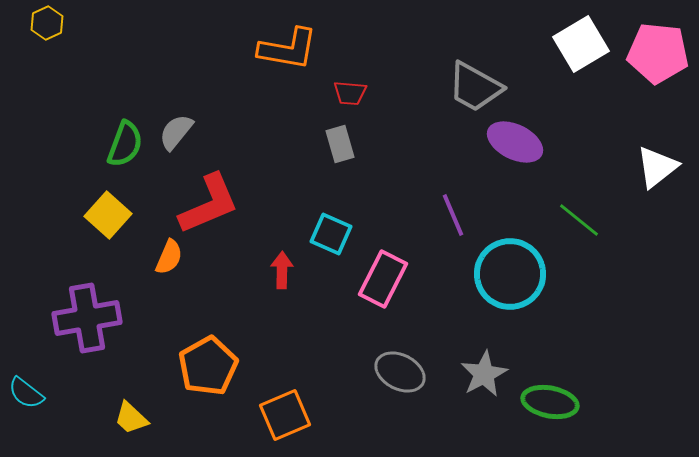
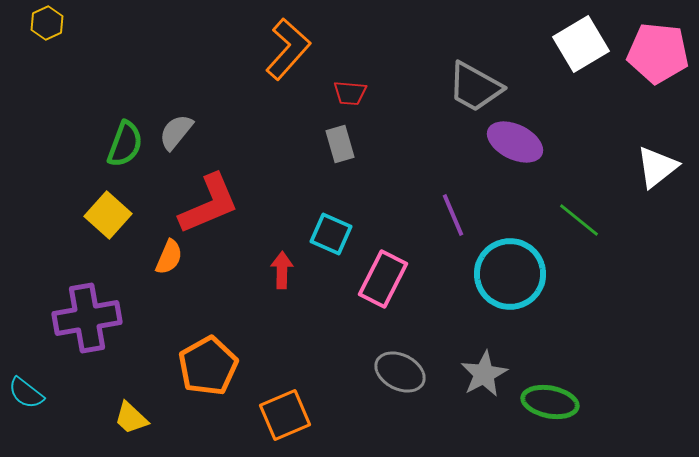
orange L-shape: rotated 58 degrees counterclockwise
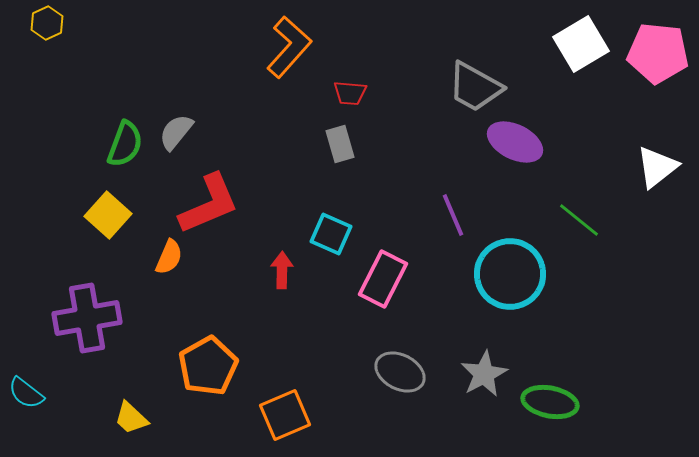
orange L-shape: moved 1 px right, 2 px up
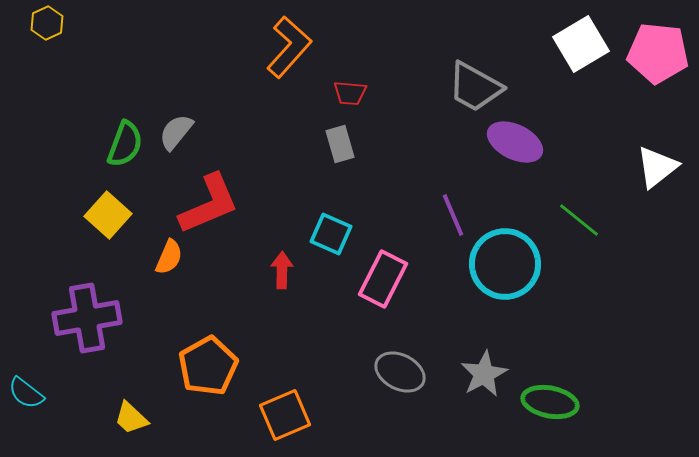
cyan circle: moved 5 px left, 10 px up
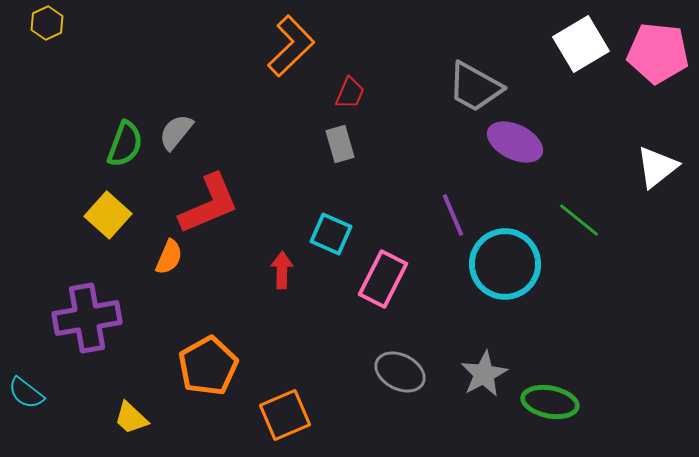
orange L-shape: moved 2 px right, 1 px up; rotated 4 degrees clockwise
red trapezoid: rotated 72 degrees counterclockwise
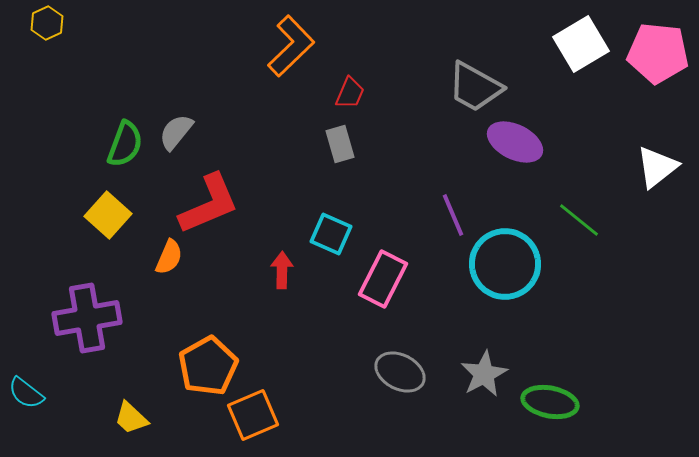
orange square: moved 32 px left
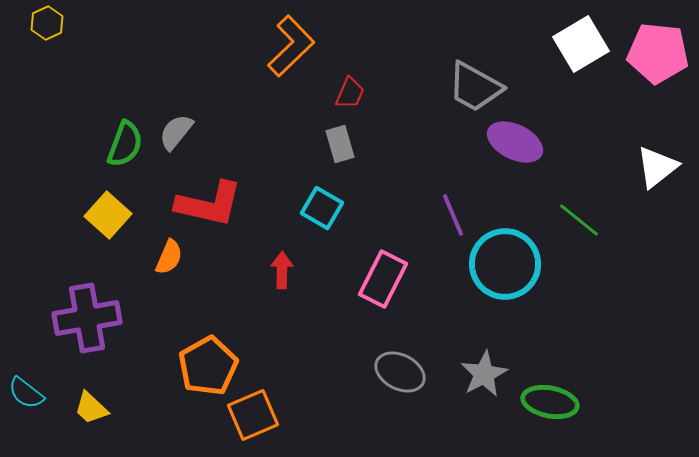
red L-shape: rotated 36 degrees clockwise
cyan square: moved 9 px left, 26 px up; rotated 6 degrees clockwise
yellow trapezoid: moved 40 px left, 10 px up
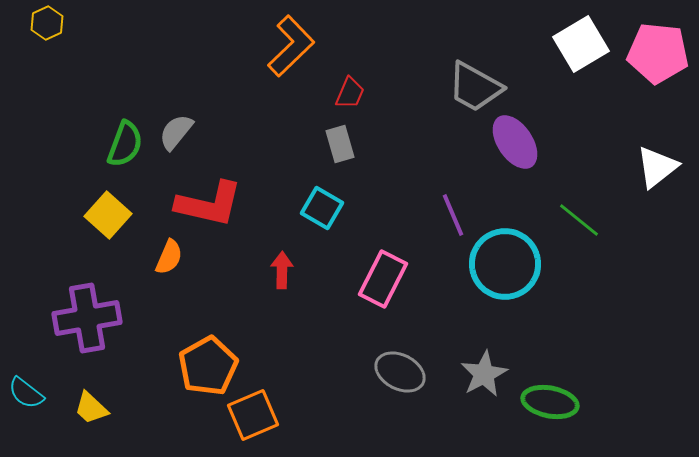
purple ellipse: rotated 30 degrees clockwise
